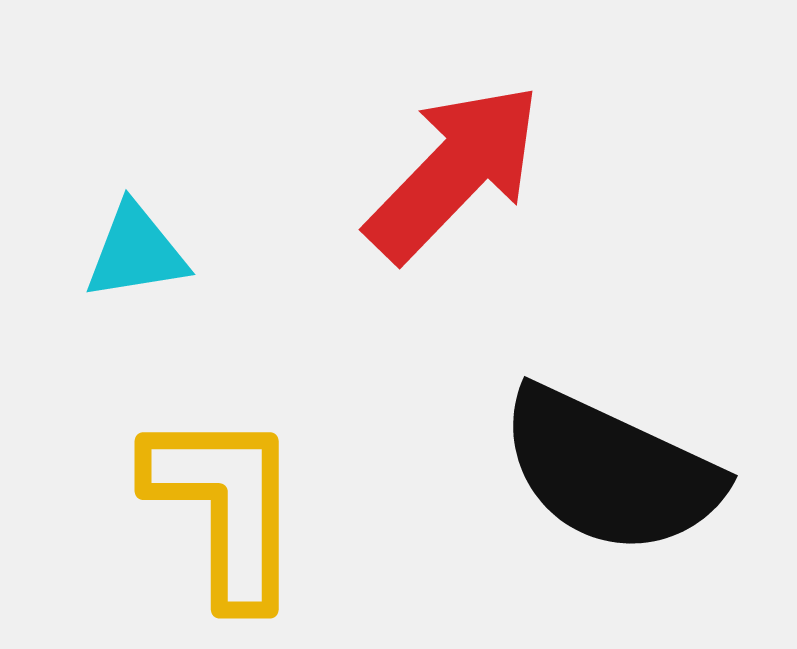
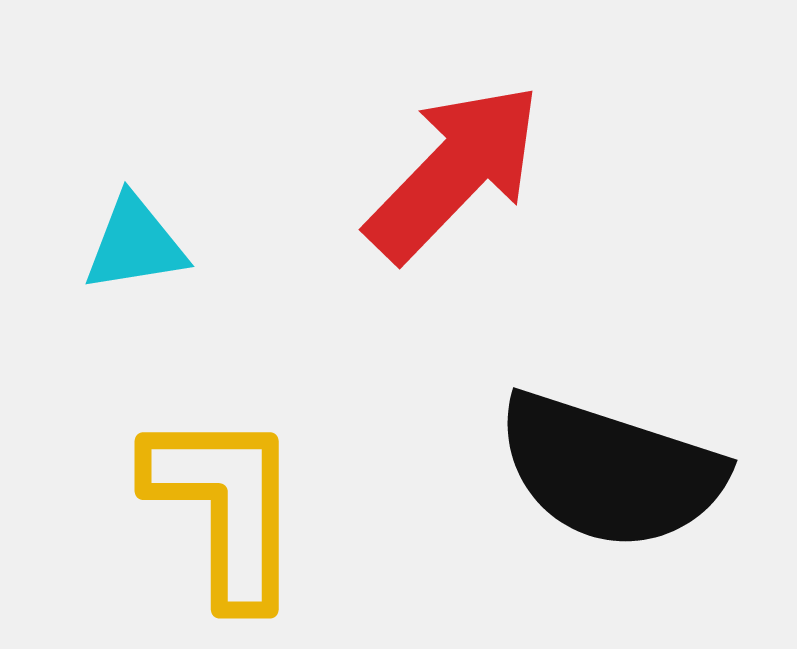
cyan triangle: moved 1 px left, 8 px up
black semicircle: rotated 7 degrees counterclockwise
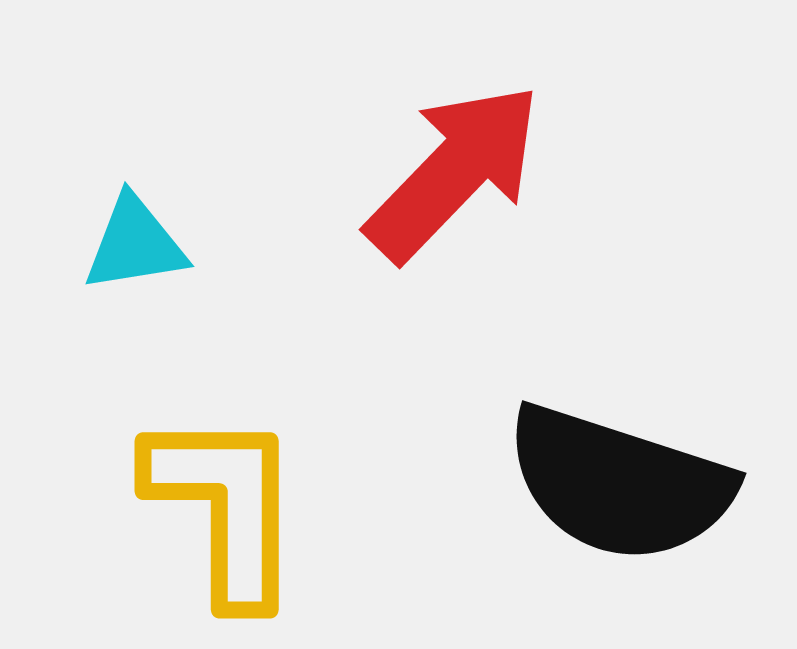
black semicircle: moved 9 px right, 13 px down
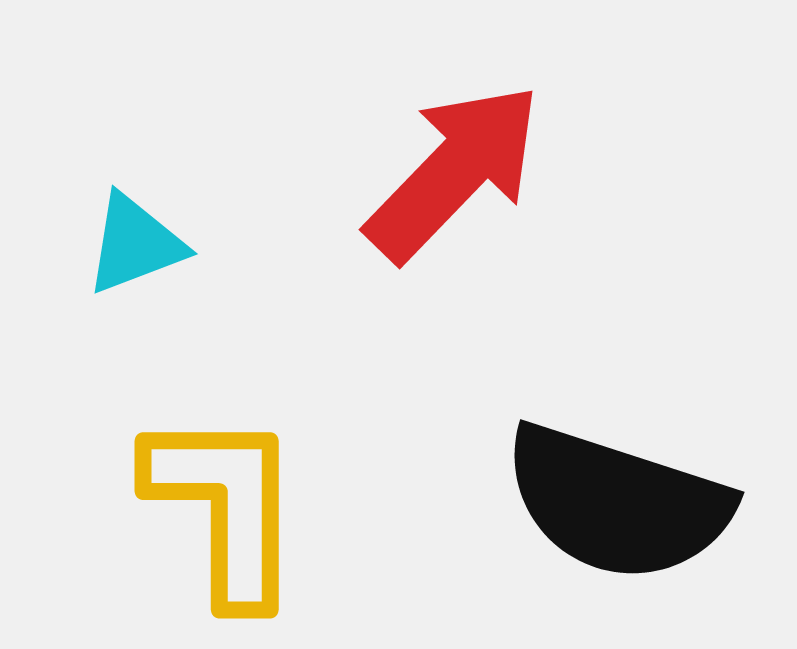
cyan triangle: rotated 12 degrees counterclockwise
black semicircle: moved 2 px left, 19 px down
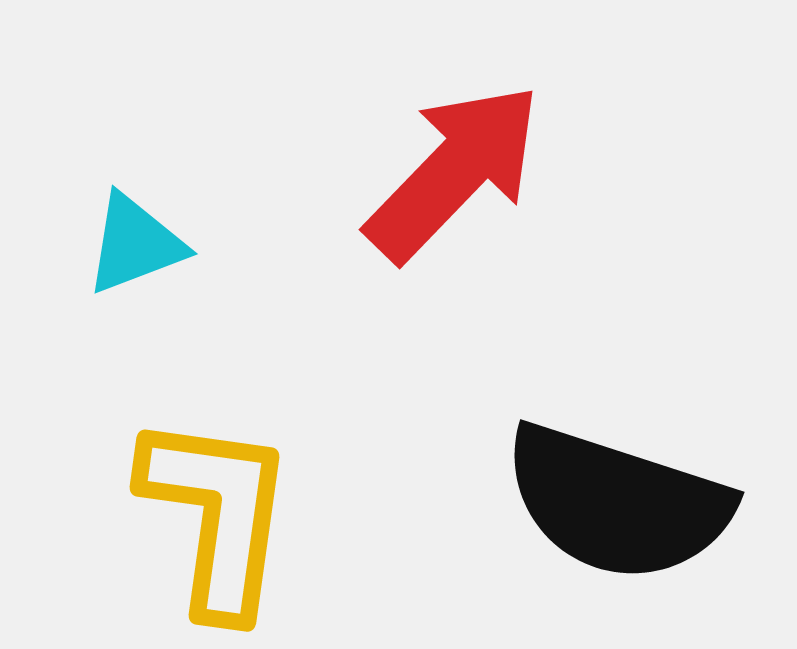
yellow L-shape: moved 8 px left, 8 px down; rotated 8 degrees clockwise
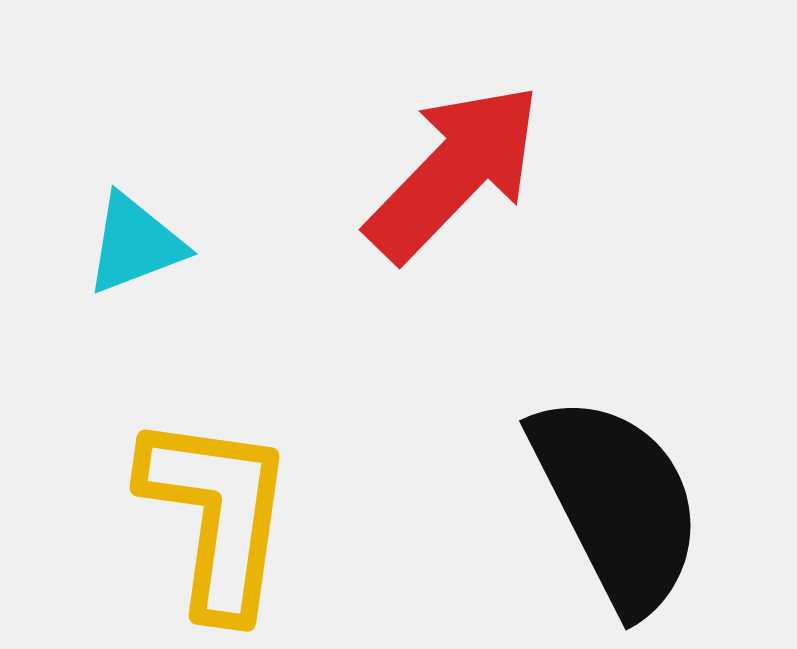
black semicircle: rotated 135 degrees counterclockwise
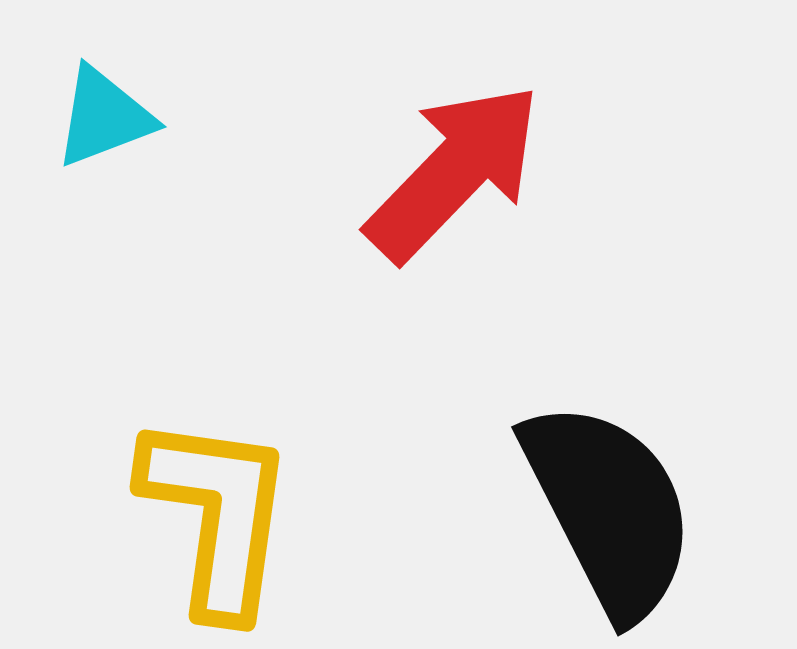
cyan triangle: moved 31 px left, 127 px up
black semicircle: moved 8 px left, 6 px down
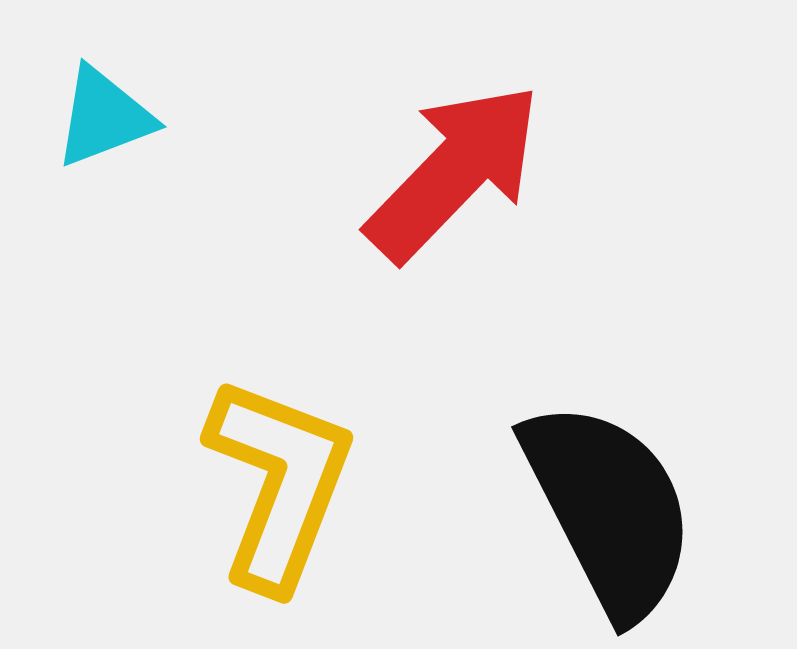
yellow L-shape: moved 62 px right, 32 px up; rotated 13 degrees clockwise
